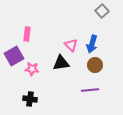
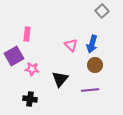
black triangle: moved 1 px left, 16 px down; rotated 42 degrees counterclockwise
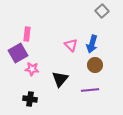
purple square: moved 4 px right, 3 px up
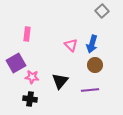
purple square: moved 2 px left, 10 px down
pink star: moved 8 px down
black triangle: moved 2 px down
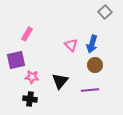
gray square: moved 3 px right, 1 px down
pink rectangle: rotated 24 degrees clockwise
purple square: moved 3 px up; rotated 18 degrees clockwise
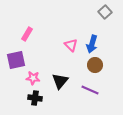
pink star: moved 1 px right, 1 px down
purple line: rotated 30 degrees clockwise
black cross: moved 5 px right, 1 px up
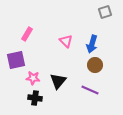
gray square: rotated 24 degrees clockwise
pink triangle: moved 5 px left, 4 px up
black triangle: moved 2 px left
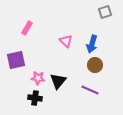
pink rectangle: moved 6 px up
pink star: moved 5 px right
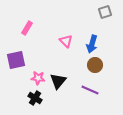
black cross: rotated 24 degrees clockwise
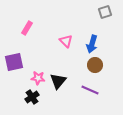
purple square: moved 2 px left, 2 px down
black cross: moved 3 px left, 1 px up; rotated 24 degrees clockwise
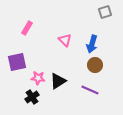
pink triangle: moved 1 px left, 1 px up
purple square: moved 3 px right
black triangle: rotated 18 degrees clockwise
